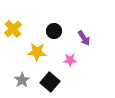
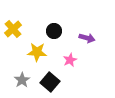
purple arrow: moved 3 px right; rotated 42 degrees counterclockwise
pink star: rotated 24 degrees counterclockwise
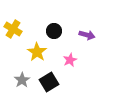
yellow cross: rotated 18 degrees counterclockwise
purple arrow: moved 3 px up
yellow star: rotated 30 degrees clockwise
black square: moved 1 px left; rotated 18 degrees clockwise
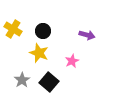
black circle: moved 11 px left
yellow star: moved 2 px right, 1 px down; rotated 12 degrees counterclockwise
pink star: moved 2 px right, 1 px down
black square: rotated 18 degrees counterclockwise
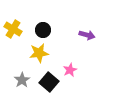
black circle: moved 1 px up
yellow star: rotated 30 degrees counterclockwise
pink star: moved 2 px left, 9 px down
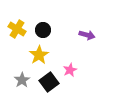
yellow cross: moved 4 px right
yellow star: moved 2 px down; rotated 24 degrees counterclockwise
black square: rotated 12 degrees clockwise
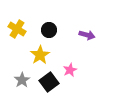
black circle: moved 6 px right
yellow star: moved 1 px right
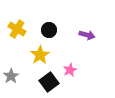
gray star: moved 11 px left, 4 px up
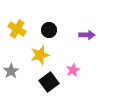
purple arrow: rotated 14 degrees counterclockwise
yellow star: rotated 18 degrees clockwise
pink star: moved 3 px right
gray star: moved 5 px up
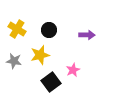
gray star: moved 3 px right, 10 px up; rotated 28 degrees counterclockwise
black square: moved 2 px right
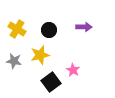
purple arrow: moved 3 px left, 8 px up
pink star: rotated 16 degrees counterclockwise
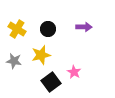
black circle: moved 1 px left, 1 px up
yellow star: moved 1 px right
pink star: moved 1 px right, 2 px down
